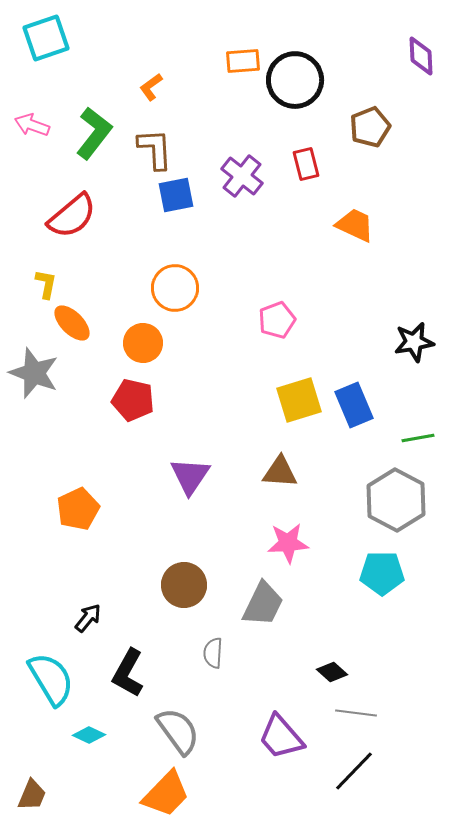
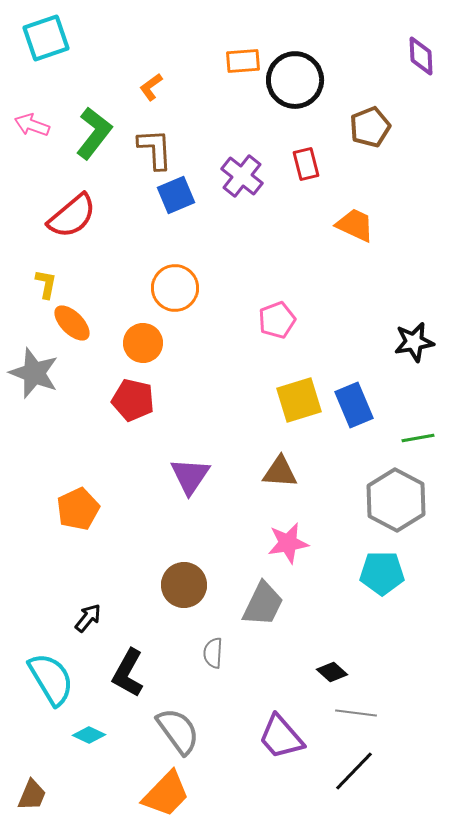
blue square at (176, 195): rotated 12 degrees counterclockwise
pink star at (288, 543): rotated 6 degrees counterclockwise
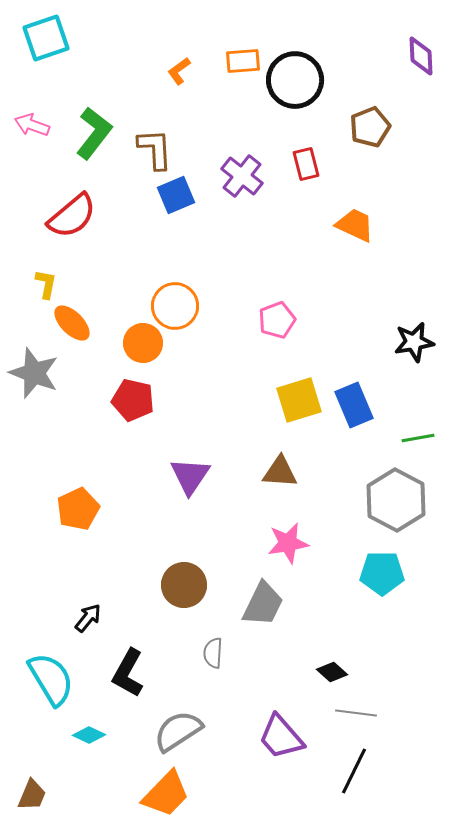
orange L-shape at (151, 87): moved 28 px right, 16 px up
orange circle at (175, 288): moved 18 px down
gray semicircle at (178, 731): rotated 87 degrees counterclockwise
black line at (354, 771): rotated 18 degrees counterclockwise
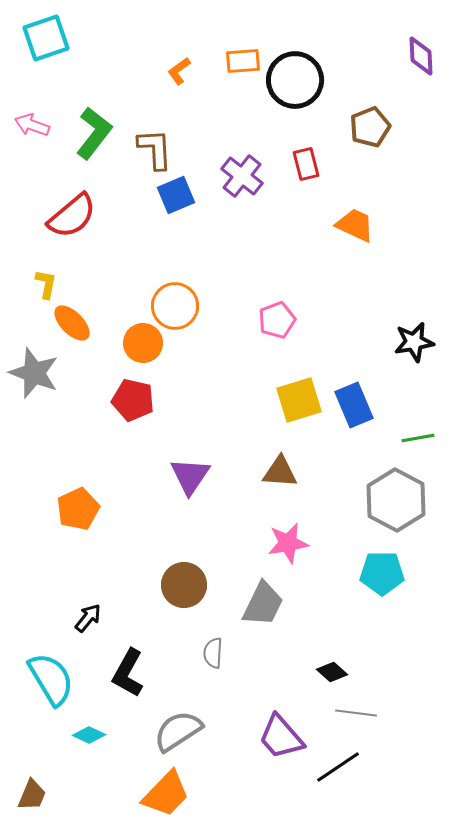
black line at (354, 771): moved 16 px left, 4 px up; rotated 30 degrees clockwise
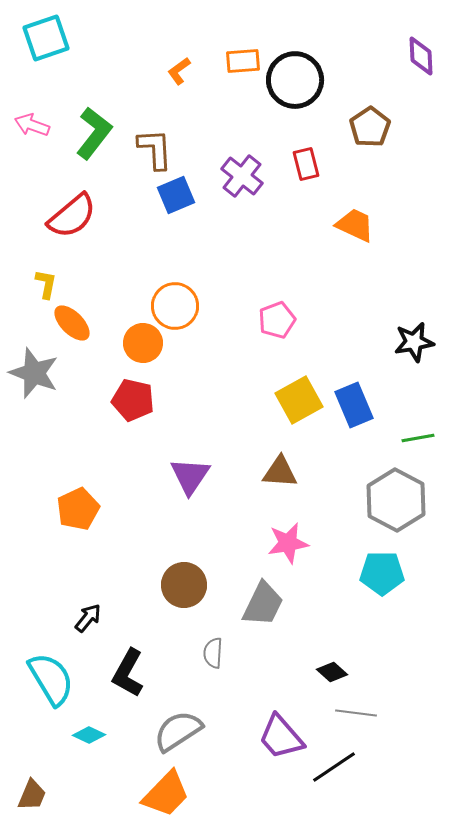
brown pentagon at (370, 127): rotated 12 degrees counterclockwise
yellow square at (299, 400): rotated 12 degrees counterclockwise
black line at (338, 767): moved 4 px left
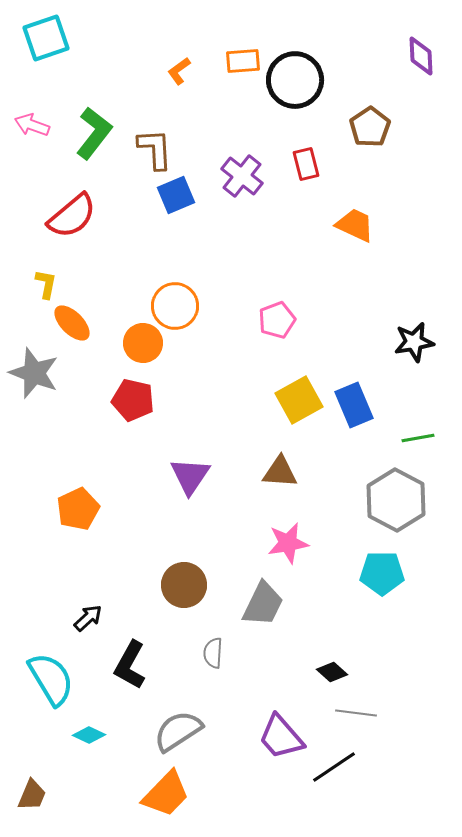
black arrow at (88, 618): rotated 8 degrees clockwise
black L-shape at (128, 673): moved 2 px right, 8 px up
